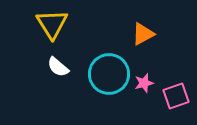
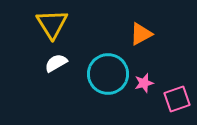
orange triangle: moved 2 px left
white semicircle: moved 2 px left, 4 px up; rotated 110 degrees clockwise
cyan circle: moved 1 px left
pink square: moved 1 px right, 3 px down
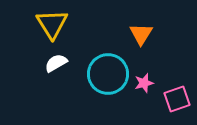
orange triangle: rotated 30 degrees counterclockwise
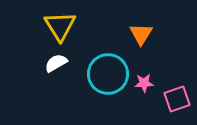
yellow triangle: moved 8 px right, 2 px down
pink star: rotated 12 degrees clockwise
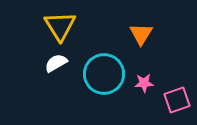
cyan circle: moved 4 px left
pink square: moved 1 px down
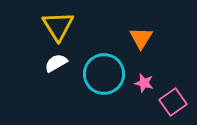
yellow triangle: moved 2 px left
orange triangle: moved 4 px down
pink star: rotated 18 degrees clockwise
pink square: moved 4 px left, 2 px down; rotated 16 degrees counterclockwise
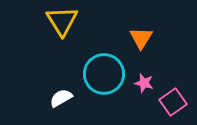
yellow triangle: moved 4 px right, 5 px up
white semicircle: moved 5 px right, 35 px down
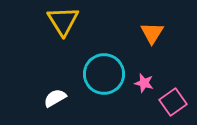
yellow triangle: moved 1 px right
orange triangle: moved 11 px right, 5 px up
white semicircle: moved 6 px left
